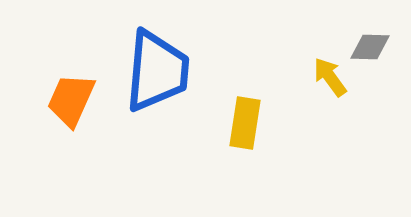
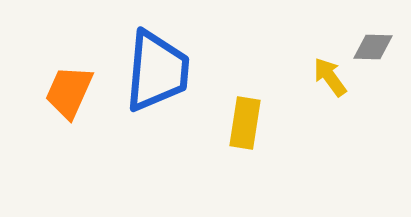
gray diamond: moved 3 px right
orange trapezoid: moved 2 px left, 8 px up
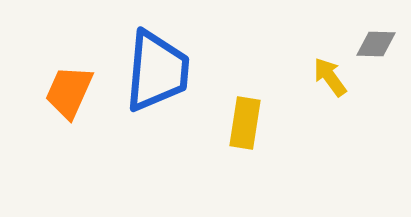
gray diamond: moved 3 px right, 3 px up
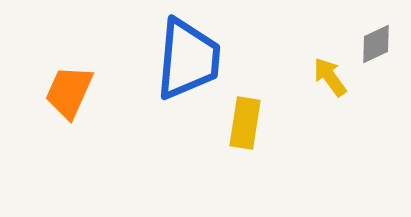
gray diamond: rotated 27 degrees counterclockwise
blue trapezoid: moved 31 px right, 12 px up
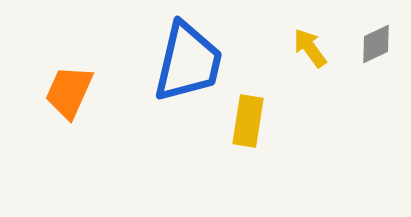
blue trapezoid: moved 3 px down; rotated 8 degrees clockwise
yellow arrow: moved 20 px left, 29 px up
yellow rectangle: moved 3 px right, 2 px up
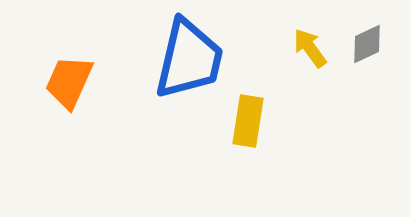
gray diamond: moved 9 px left
blue trapezoid: moved 1 px right, 3 px up
orange trapezoid: moved 10 px up
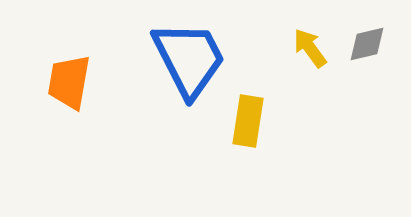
gray diamond: rotated 12 degrees clockwise
blue trapezoid: rotated 40 degrees counterclockwise
orange trapezoid: rotated 14 degrees counterclockwise
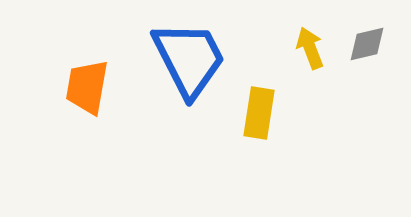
yellow arrow: rotated 15 degrees clockwise
orange trapezoid: moved 18 px right, 5 px down
yellow rectangle: moved 11 px right, 8 px up
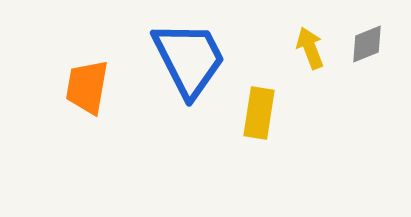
gray diamond: rotated 9 degrees counterclockwise
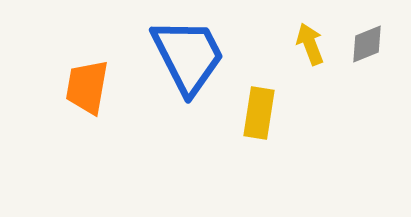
yellow arrow: moved 4 px up
blue trapezoid: moved 1 px left, 3 px up
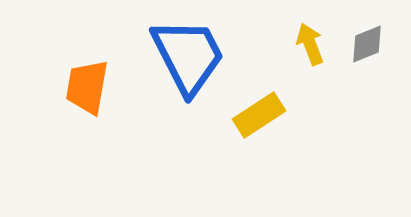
yellow rectangle: moved 2 px down; rotated 48 degrees clockwise
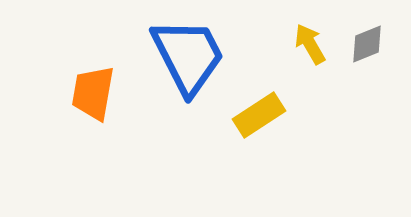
yellow arrow: rotated 9 degrees counterclockwise
orange trapezoid: moved 6 px right, 6 px down
